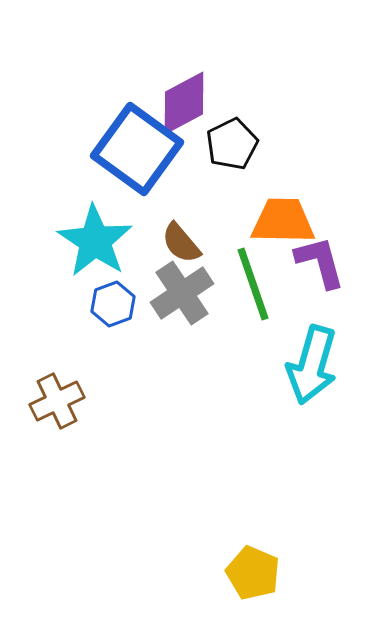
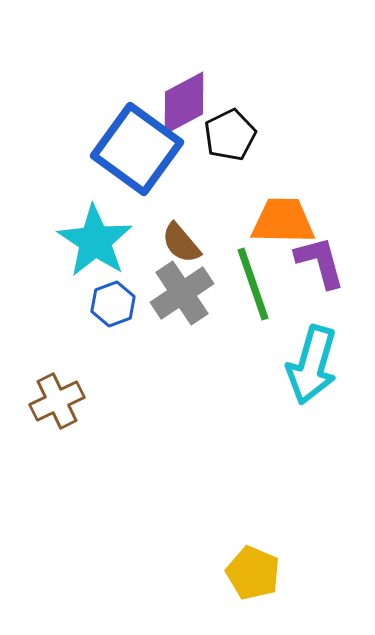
black pentagon: moved 2 px left, 9 px up
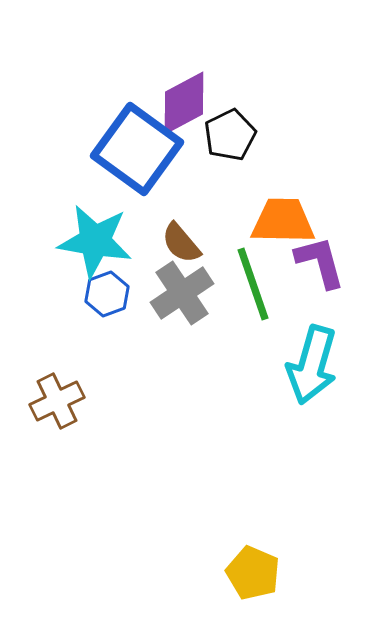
cyan star: rotated 24 degrees counterclockwise
blue hexagon: moved 6 px left, 10 px up
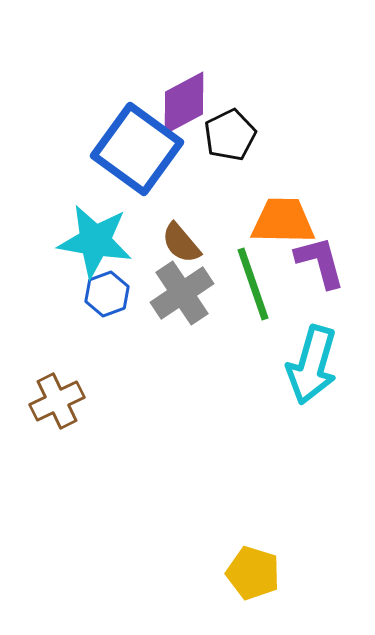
yellow pentagon: rotated 6 degrees counterclockwise
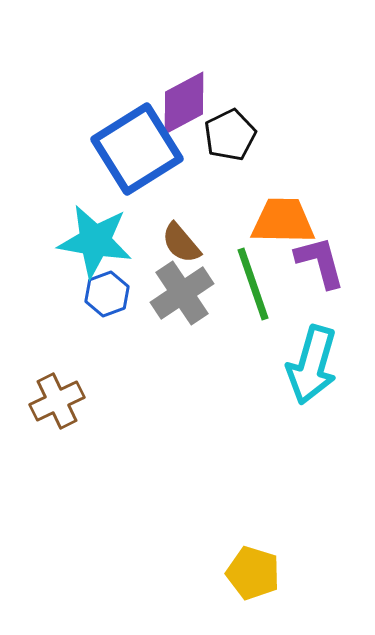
blue square: rotated 22 degrees clockwise
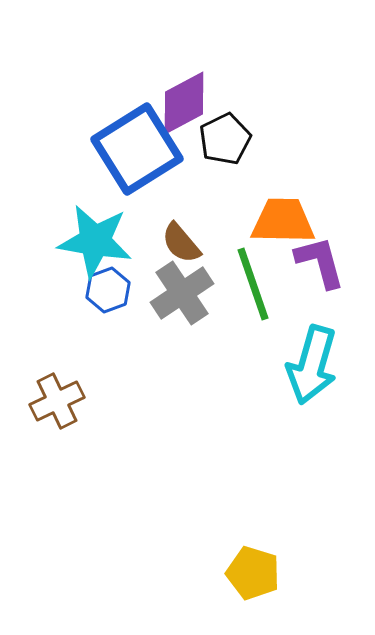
black pentagon: moved 5 px left, 4 px down
blue hexagon: moved 1 px right, 4 px up
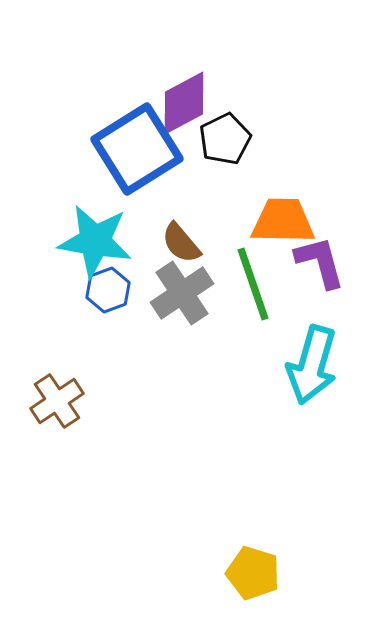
brown cross: rotated 8 degrees counterclockwise
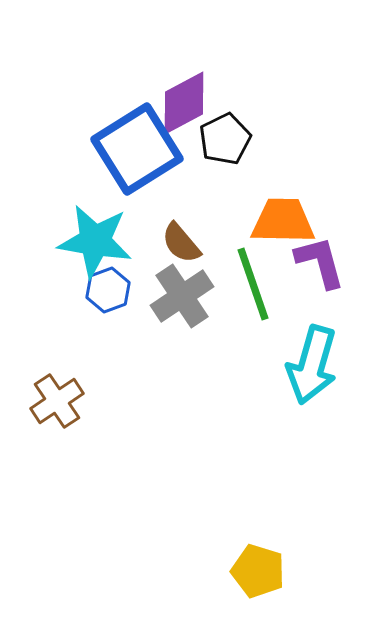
gray cross: moved 3 px down
yellow pentagon: moved 5 px right, 2 px up
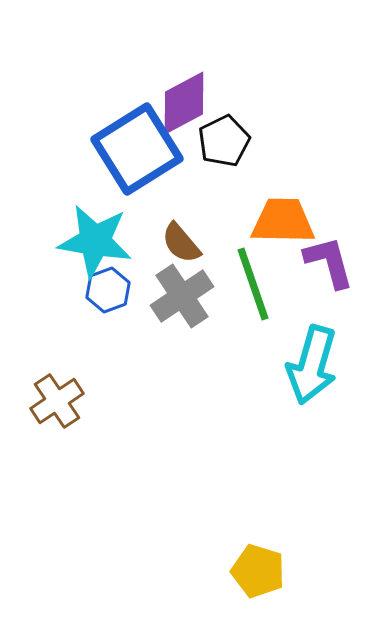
black pentagon: moved 1 px left, 2 px down
purple L-shape: moved 9 px right
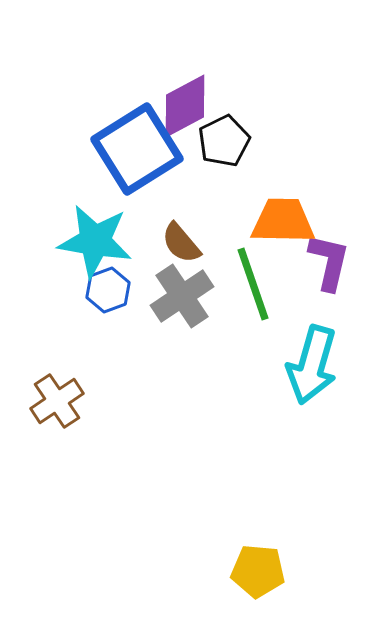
purple diamond: moved 1 px right, 3 px down
purple L-shape: rotated 28 degrees clockwise
yellow pentagon: rotated 12 degrees counterclockwise
